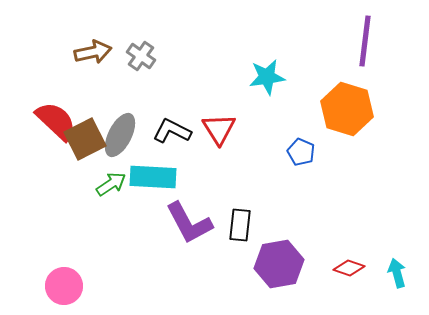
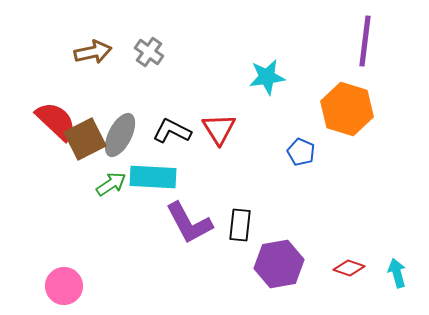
gray cross: moved 8 px right, 4 px up
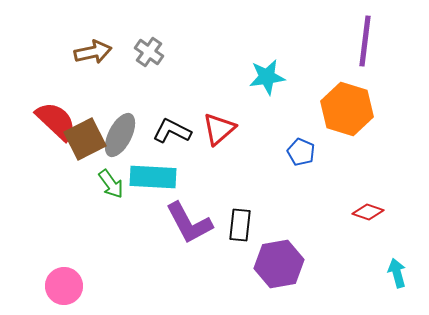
red triangle: rotated 21 degrees clockwise
green arrow: rotated 88 degrees clockwise
red diamond: moved 19 px right, 56 px up
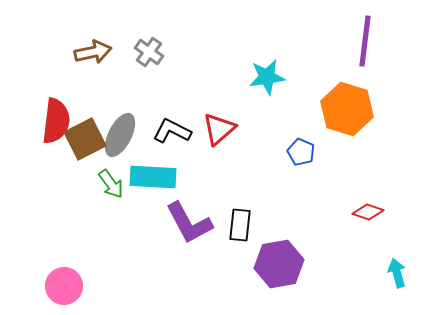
red semicircle: rotated 54 degrees clockwise
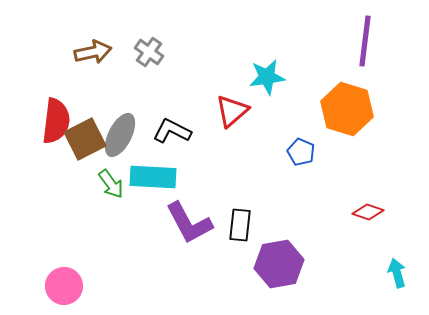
red triangle: moved 13 px right, 18 px up
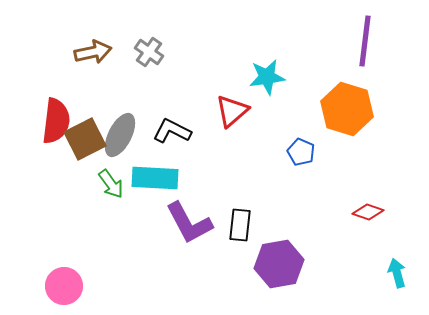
cyan rectangle: moved 2 px right, 1 px down
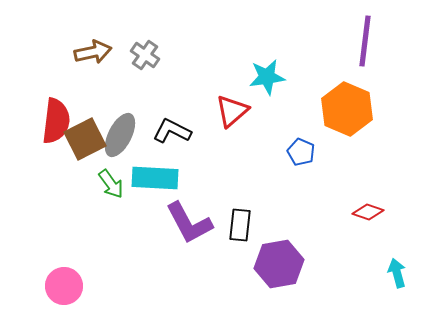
gray cross: moved 4 px left, 3 px down
orange hexagon: rotated 6 degrees clockwise
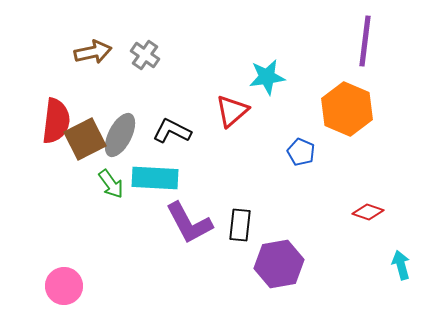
cyan arrow: moved 4 px right, 8 px up
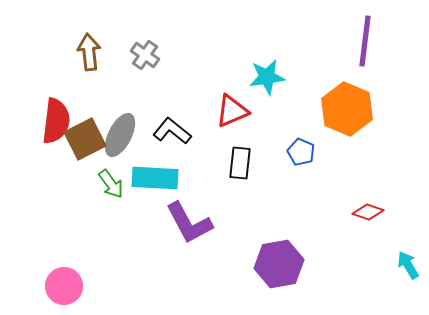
brown arrow: moved 4 px left; rotated 84 degrees counterclockwise
red triangle: rotated 18 degrees clockwise
black L-shape: rotated 12 degrees clockwise
black rectangle: moved 62 px up
cyan arrow: moved 7 px right; rotated 16 degrees counterclockwise
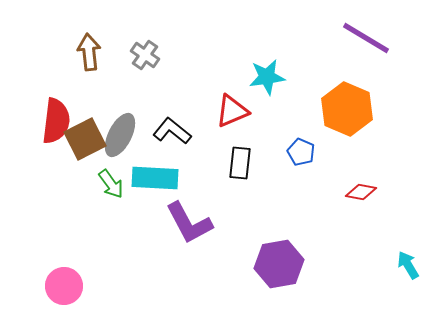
purple line: moved 1 px right, 3 px up; rotated 66 degrees counterclockwise
red diamond: moved 7 px left, 20 px up; rotated 8 degrees counterclockwise
